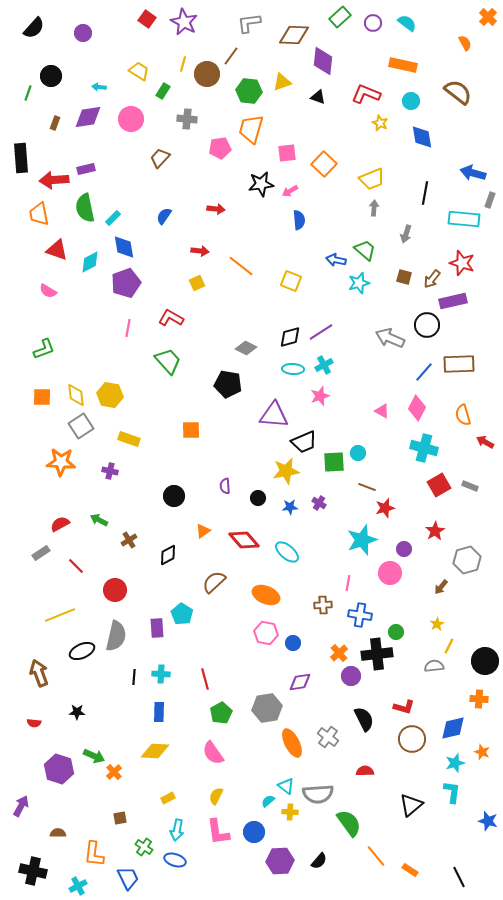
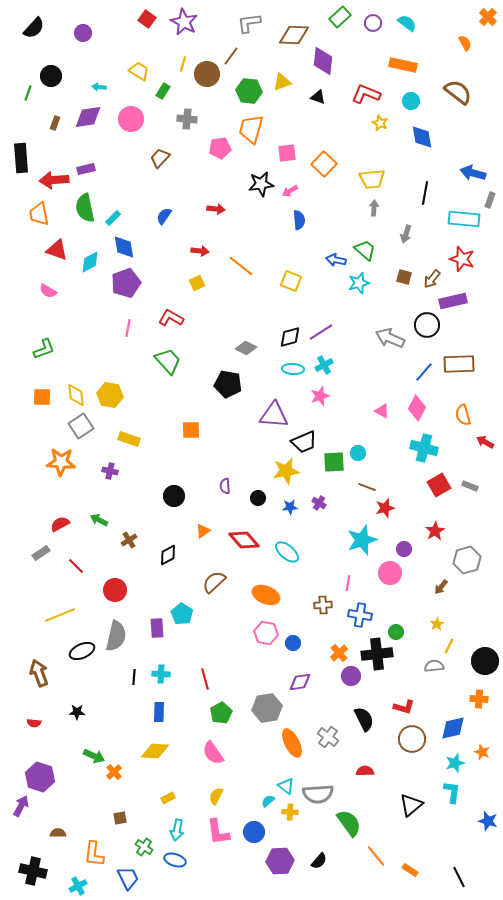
yellow trapezoid at (372, 179): rotated 16 degrees clockwise
red star at (462, 263): moved 4 px up
purple hexagon at (59, 769): moved 19 px left, 8 px down
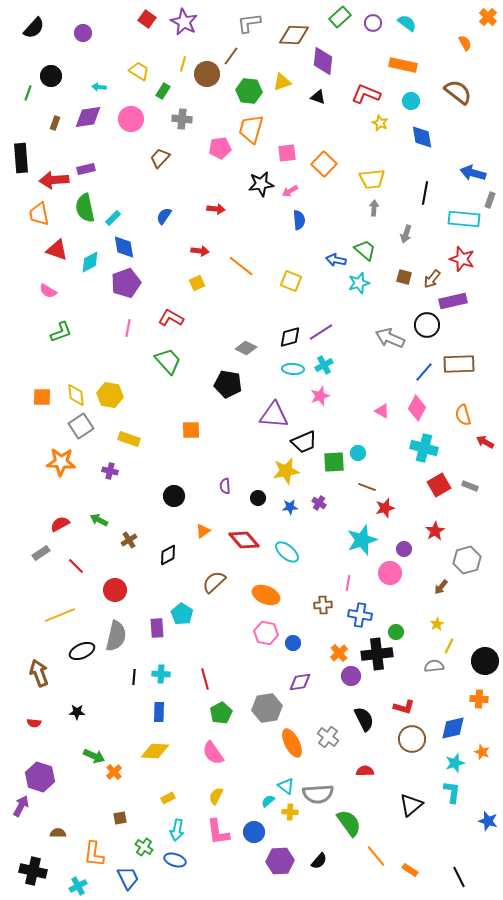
gray cross at (187, 119): moved 5 px left
green L-shape at (44, 349): moved 17 px right, 17 px up
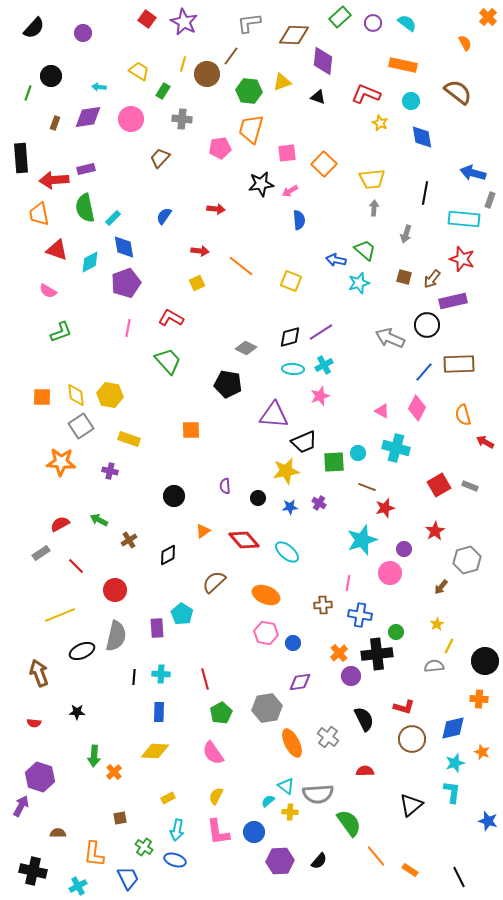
cyan cross at (424, 448): moved 28 px left
green arrow at (94, 756): rotated 70 degrees clockwise
